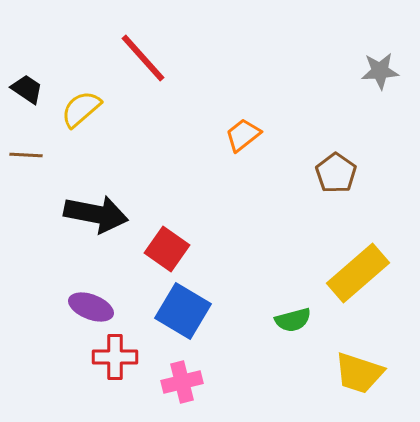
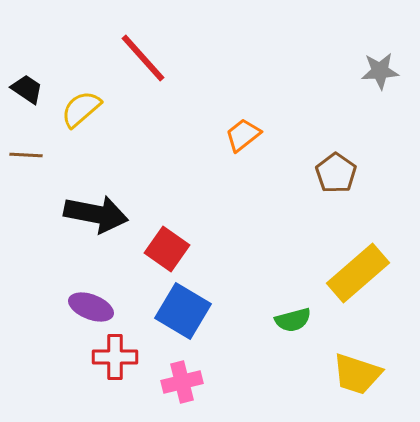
yellow trapezoid: moved 2 px left, 1 px down
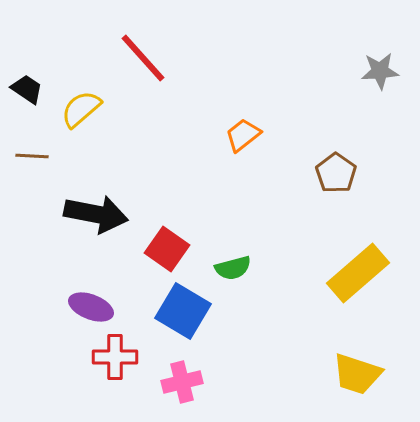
brown line: moved 6 px right, 1 px down
green semicircle: moved 60 px left, 52 px up
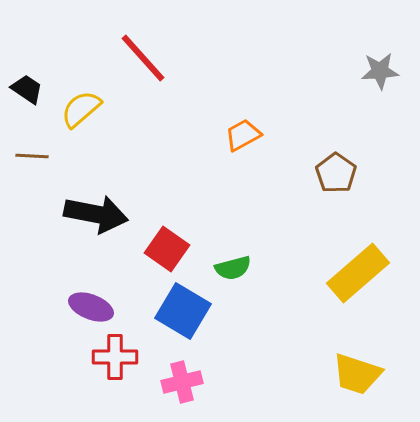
orange trapezoid: rotated 9 degrees clockwise
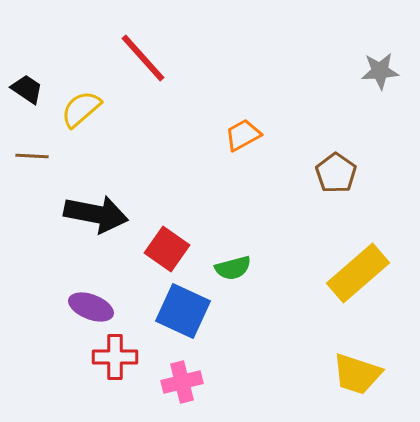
blue square: rotated 6 degrees counterclockwise
